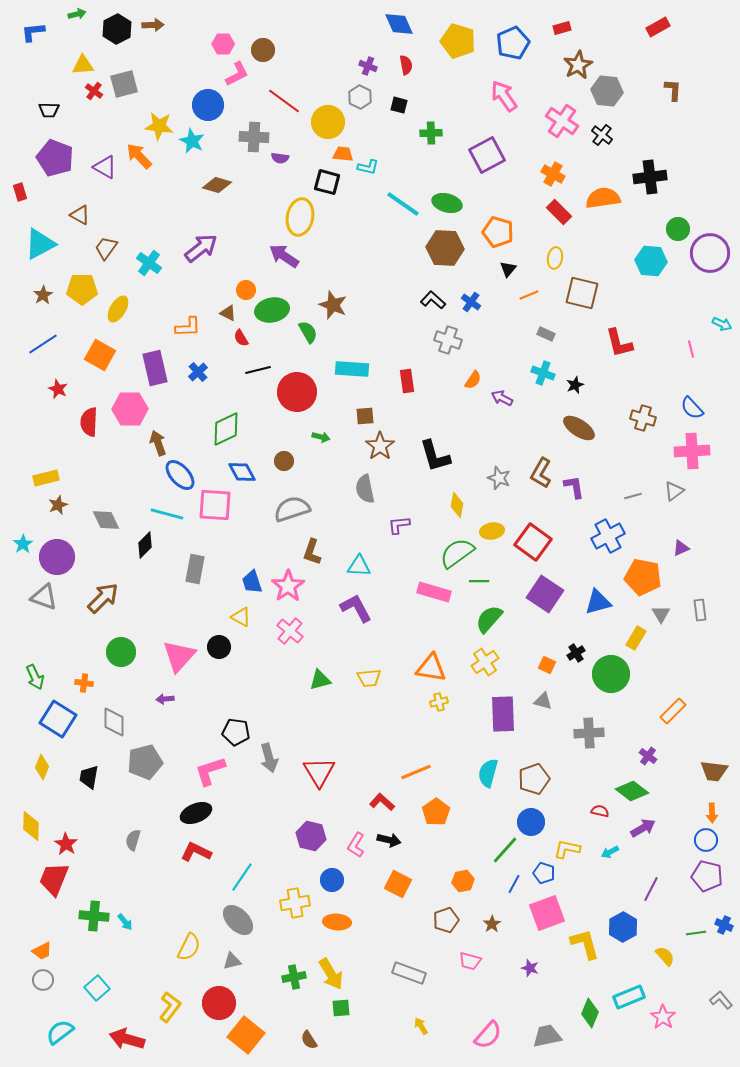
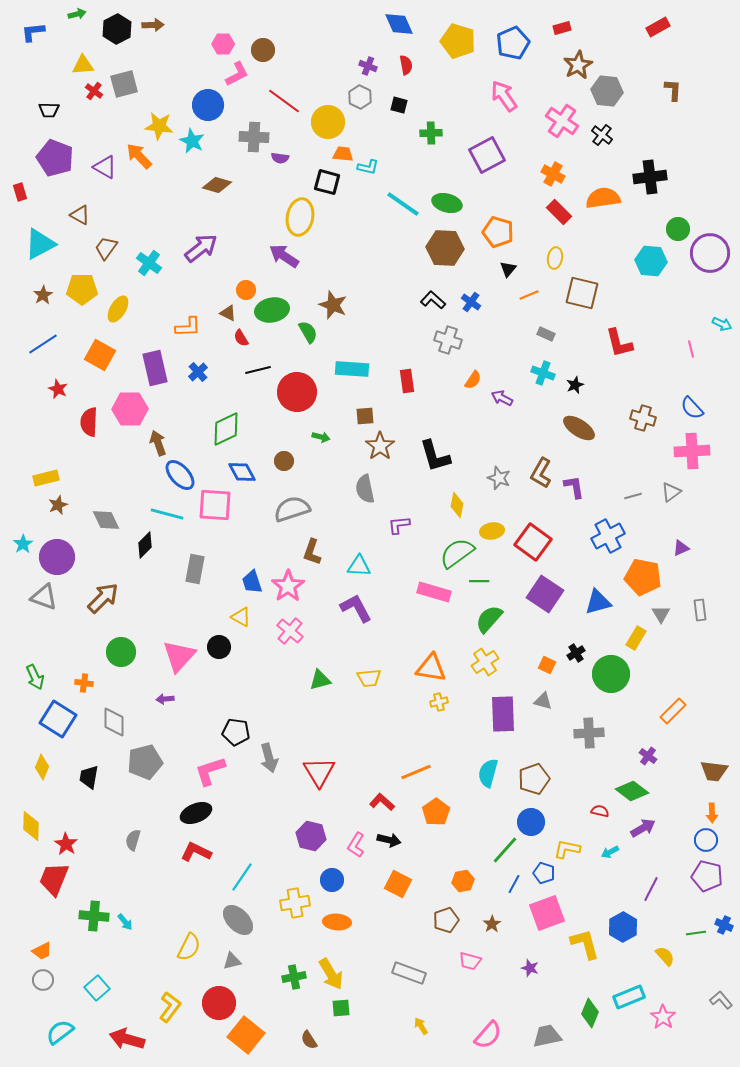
gray triangle at (674, 491): moved 3 px left, 1 px down
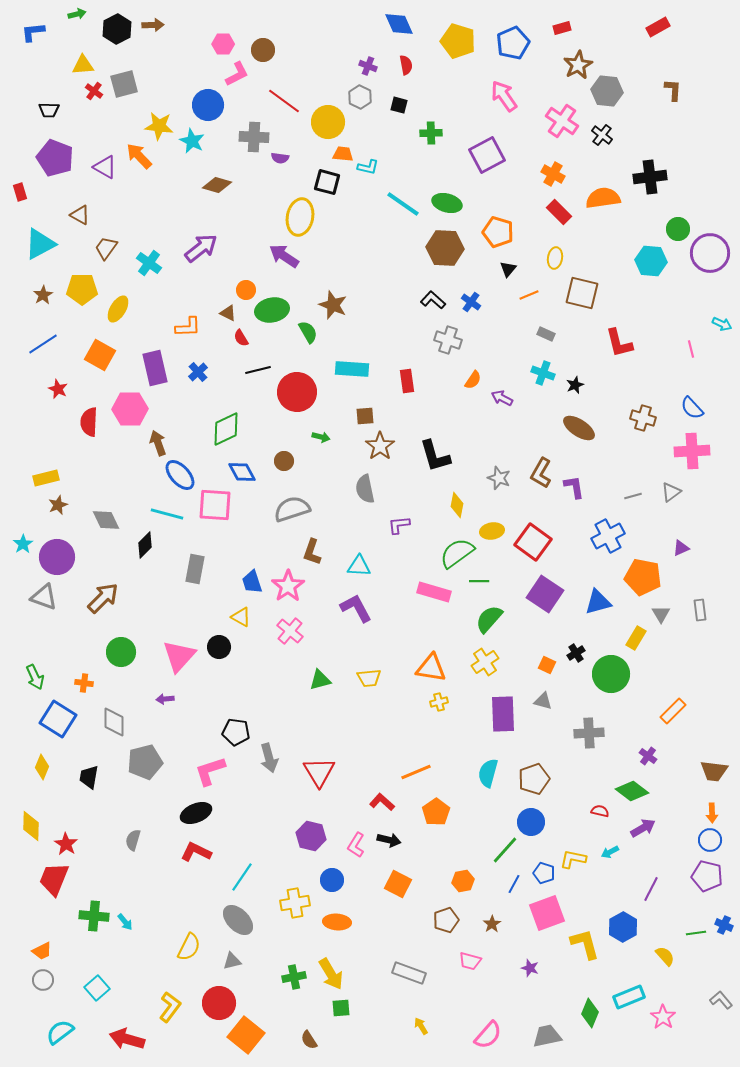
blue circle at (706, 840): moved 4 px right
yellow L-shape at (567, 849): moved 6 px right, 10 px down
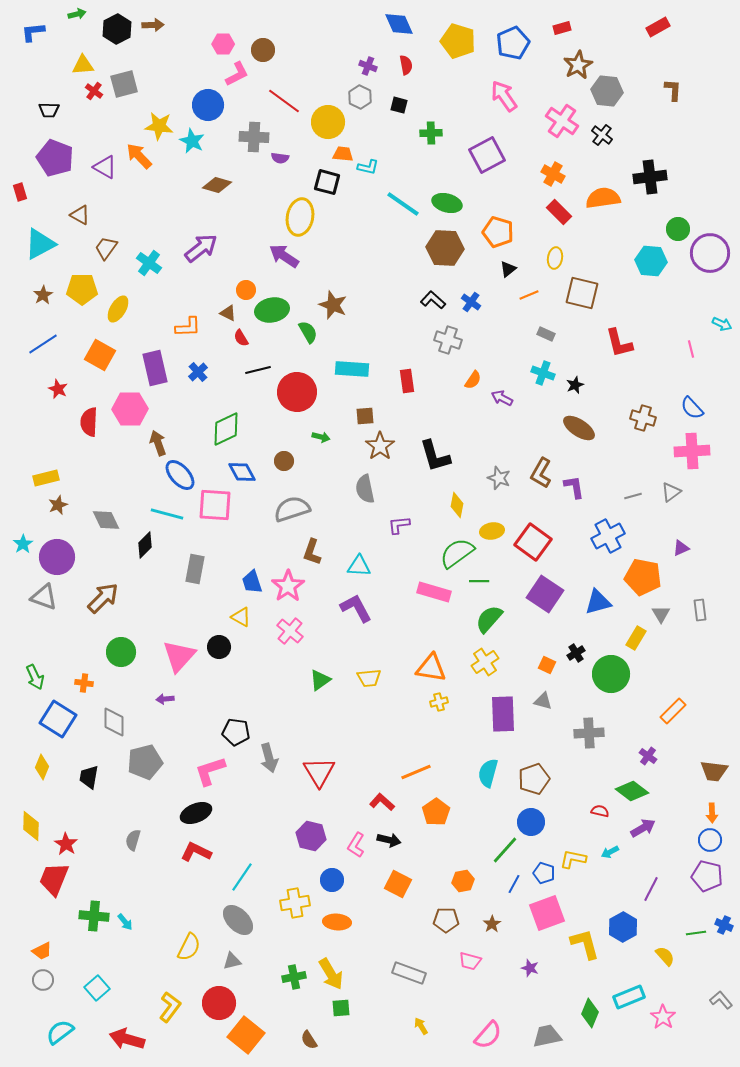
black triangle at (508, 269): rotated 12 degrees clockwise
green triangle at (320, 680): rotated 20 degrees counterclockwise
brown pentagon at (446, 920): rotated 20 degrees clockwise
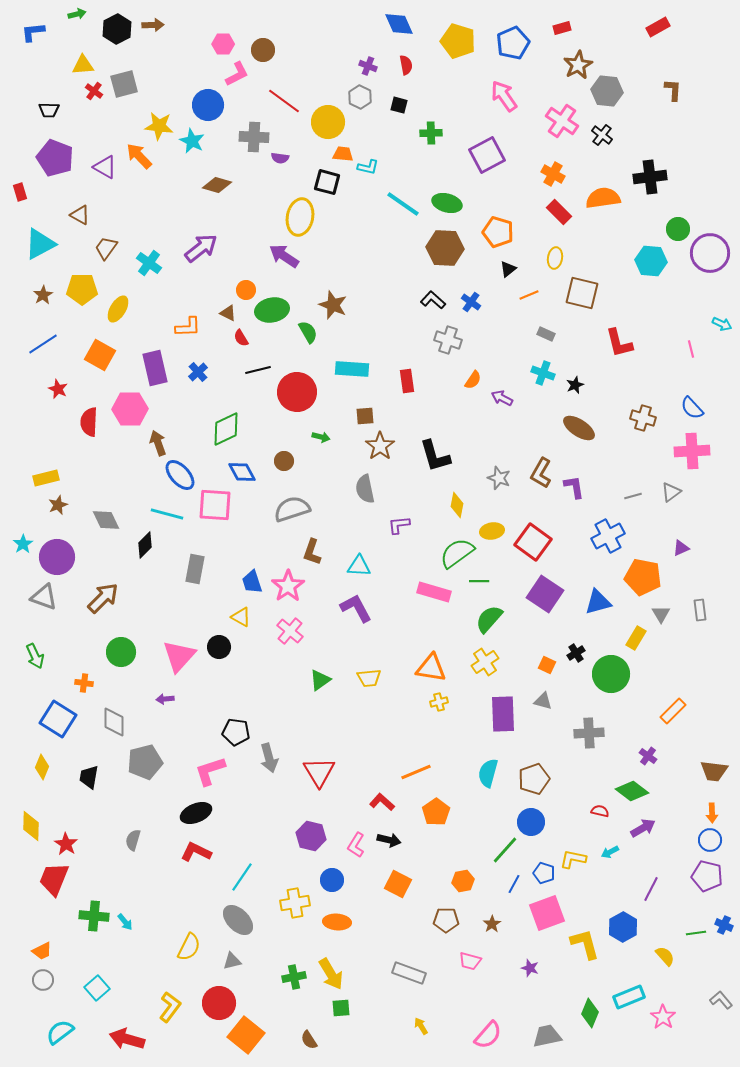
green arrow at (35, 677): moved 21 px up
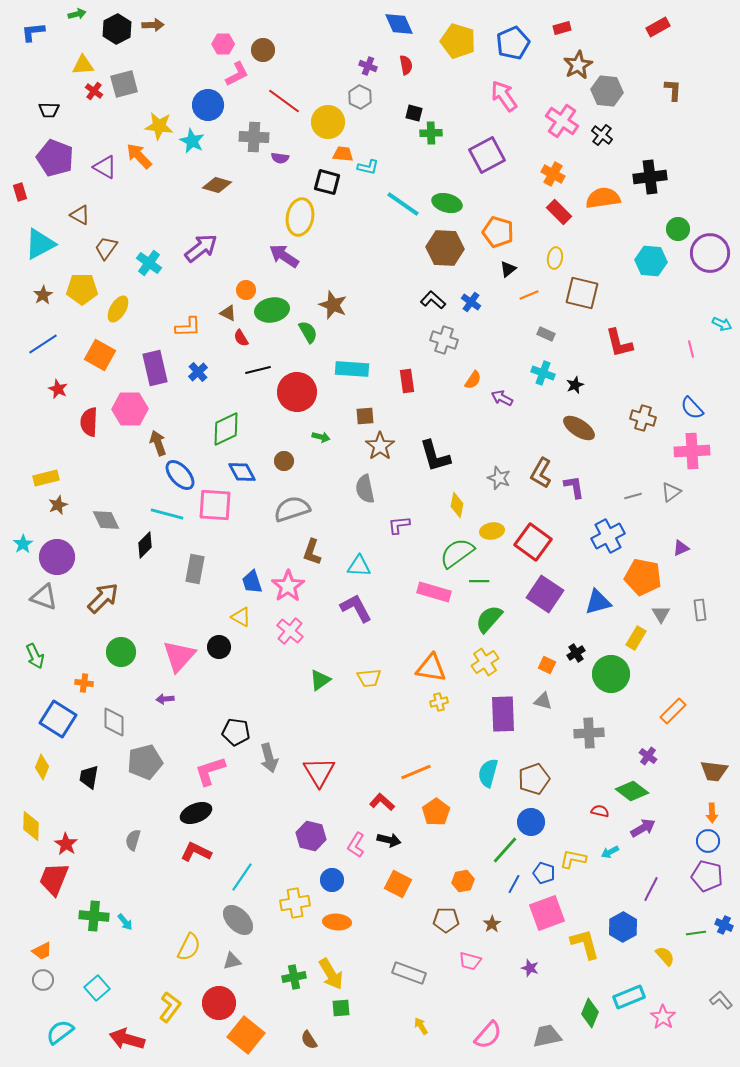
black square at (399, 105): moved 15 px right, 8 px down
gray cross at (448, 340): moved 4 px left
blue circle at (710, 840): moved 2 px left, 1 px down
